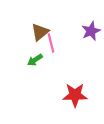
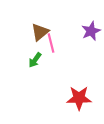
green arrow: rotated 21 degrees counterclockwise
red star: moved 4 px right, 3 px down
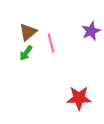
brown triangle: moved 12 px left
green arrow: moved 9 px left, 7 px up
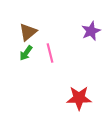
pink line: moved 1 px left, 10 px down
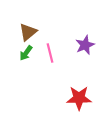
purple star: moved 6 px left, 14 px down
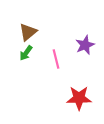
pink line: moved 6 px right, 6 px down
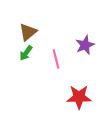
red star: moved 1 px up
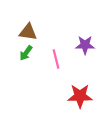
brown triangle: rotated 48 degrees clockwise
purple star: rotated 24 degrees clockwise
red star: moved 1 px right, 1 px up
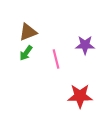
brown triangle: rotated 30 degrees counterclockwise
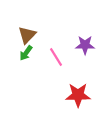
brown triangle: moved 1 px left, 3 px down; rotated 24 degrees counterclockwise
pink line: moved 2 px up; rotated 18 degrees counterclockwise
red star: moved 2 px left, 1 px up
